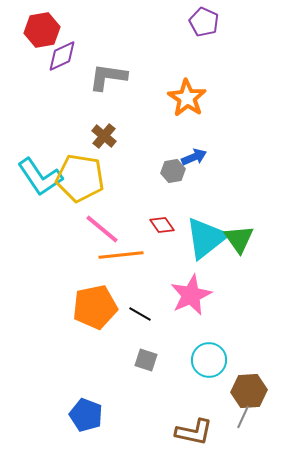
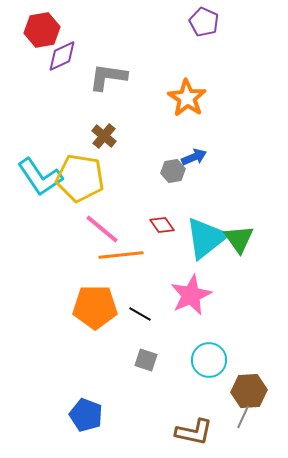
orange pentagon: rotated 12 degrees clockwise
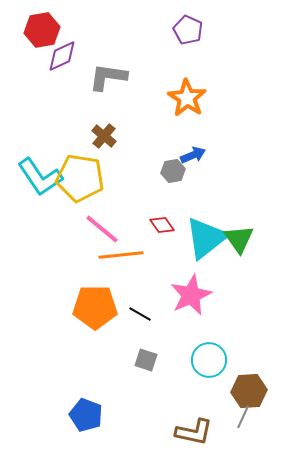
purple pentagon: moved 16 px left, 8 px down
blue arrow: moved 1 px left, 2 px up
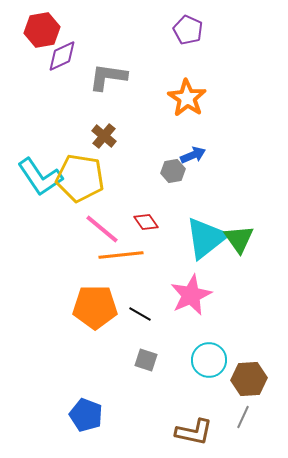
red diamond: moved 16 px left, 3 px up
brown hexagon: moved 12 px up
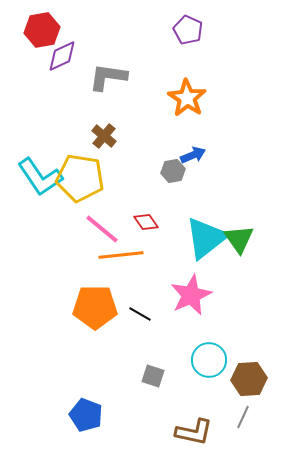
gray square: moved 7 px right, 16 px down
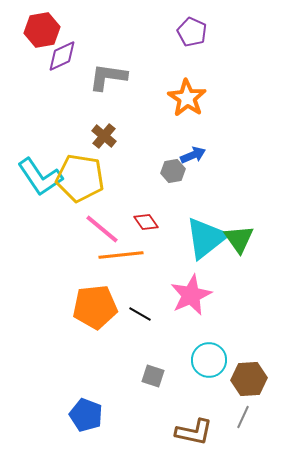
purple pentagon: moved 4 px right, 2 px down
orange pentagon: rotated 6 degrees counterclockwise
